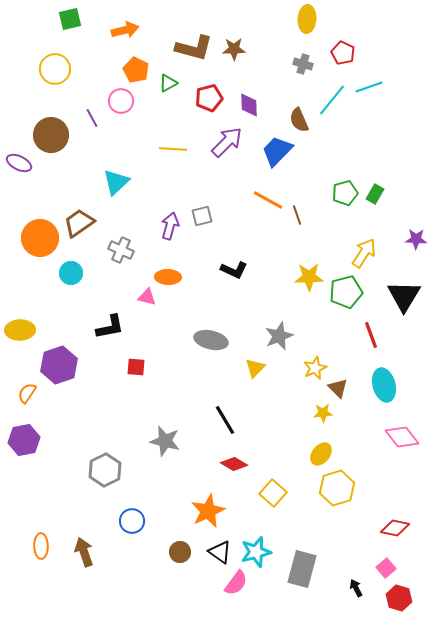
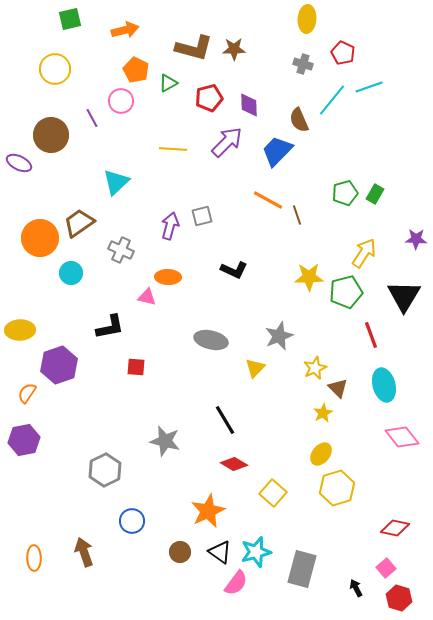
yellow star at (323, 413): rotated 24 degrees counterclockwise
orange ellipse at (41, 546): moved 7 px left, 12 px down
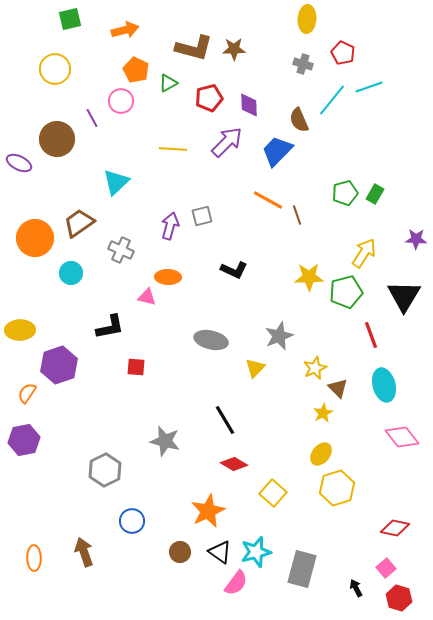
brown circle at (51, 135): moved 6 px right, 4 px down
orange circle at (40, 238): moved 5 px left
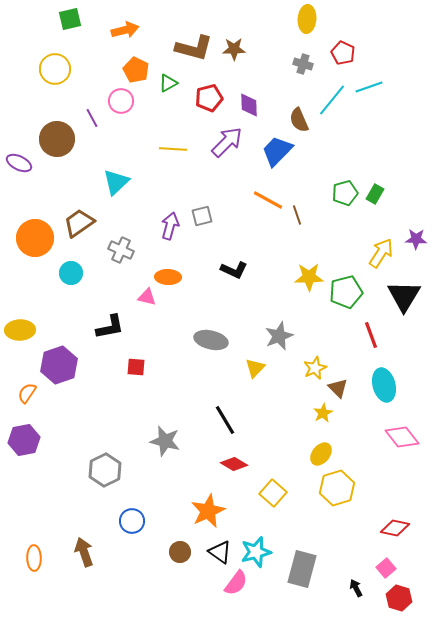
yellow arrow at (364, 253): moved 17 px right
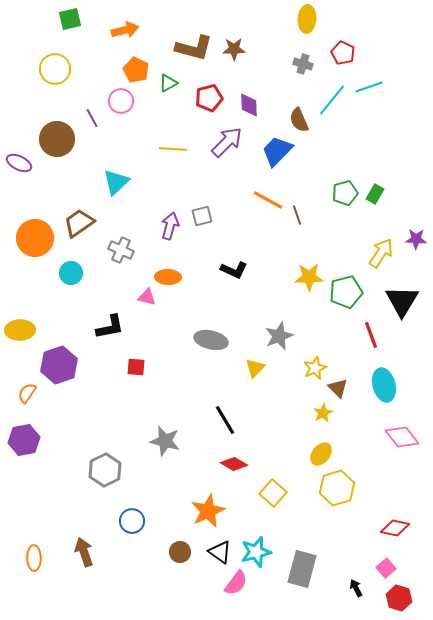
black triangle at (404, 296): moved 2 px left, 5 px down
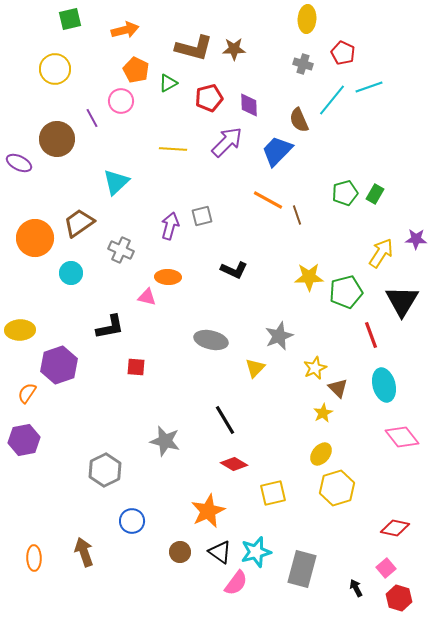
yellow square at (273, 493): rotated 36 degrees clockwise
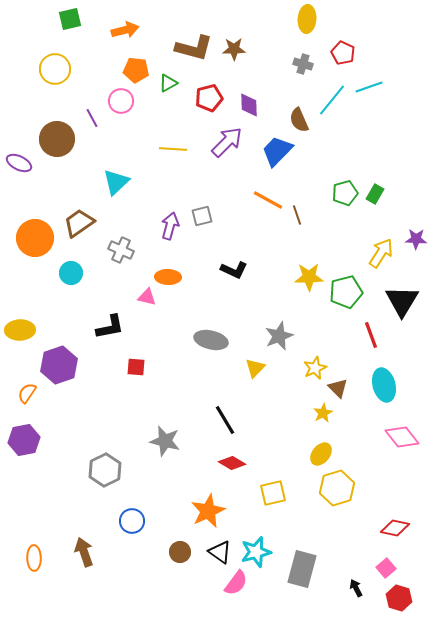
orange pentagon at (136, 70): rotated 20 degrees counterclockwise
red diamond at (234, 464): moved 2 px left, 1 px up
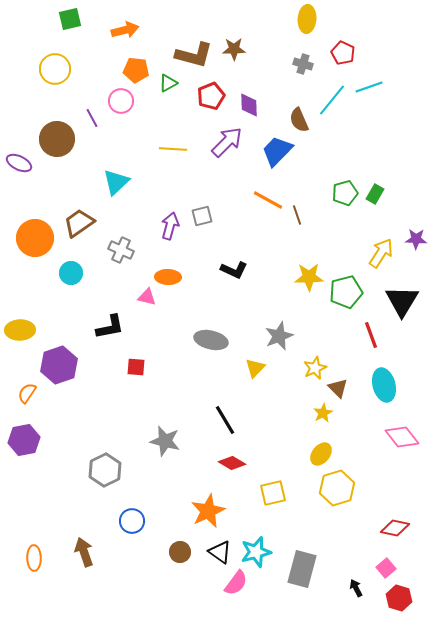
brown L-shape at (194, 48): moved 7 px down
red pentagon at (209, 98): moved 2 px right, 2 px up; rotated 8 degrees counterclockwise
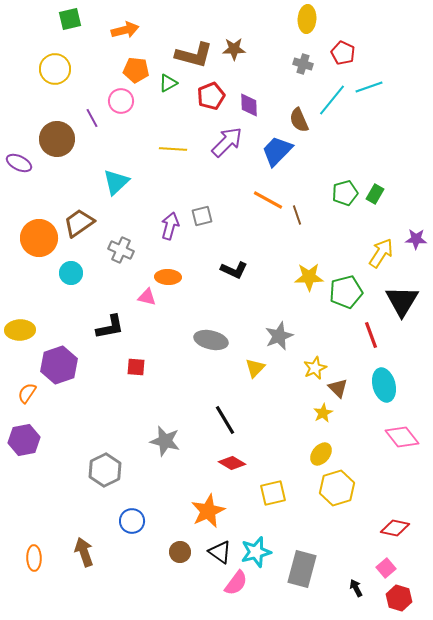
orange circle at (35, 238): moved 4 px right
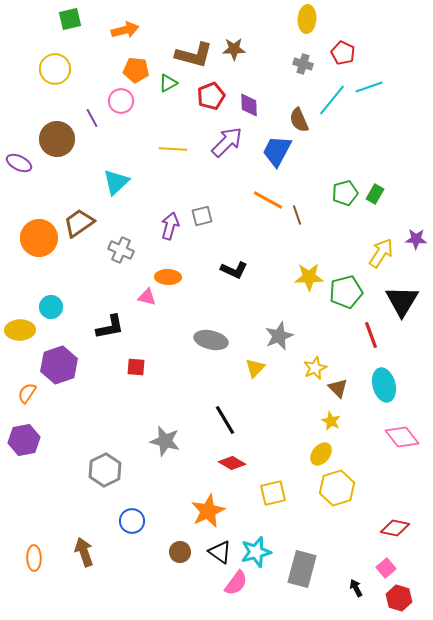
blue trapezoid at (277, 151): rotated 16 degrees counterclockwise
cyan circle at (71, 273): moved 20 px left, 34 px down
yellow star at (323, 413): moved 8 px right, 8 px down; rotated 18 degrees counterclockwise
